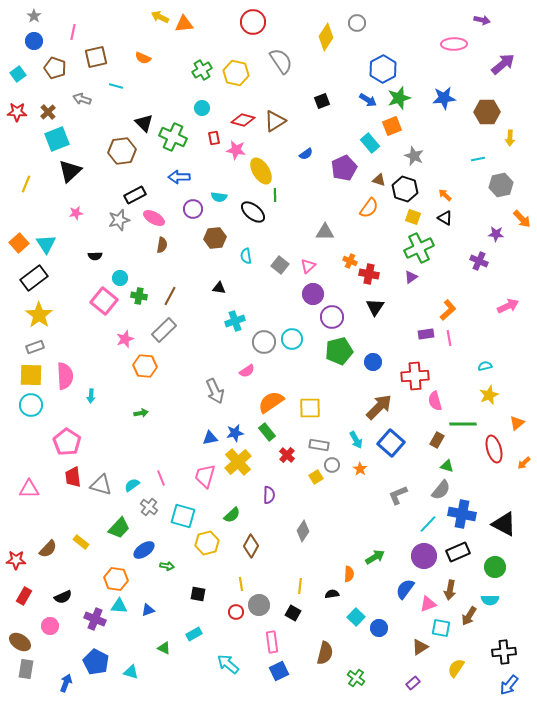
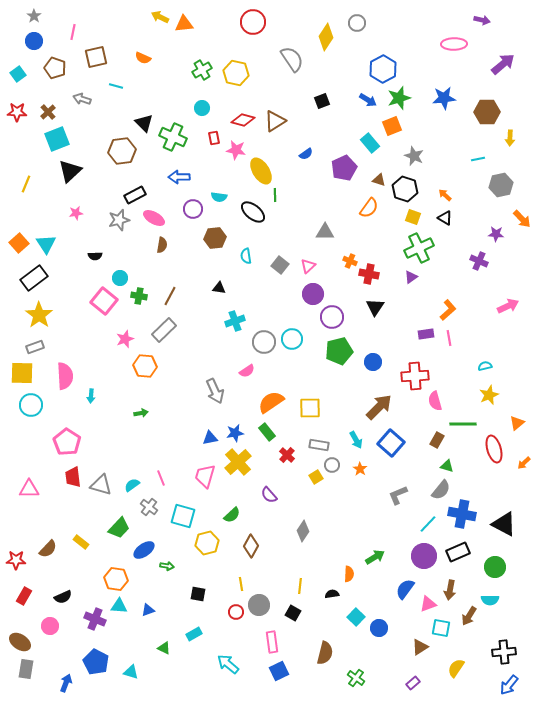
gray semicircle at (281, 61): moved 11 px right, 2 px up
yellow square at (31, 375): moved 9 px left, 2 px up
purple semicircle at (269, 495): rotated 138 degrees clockwise
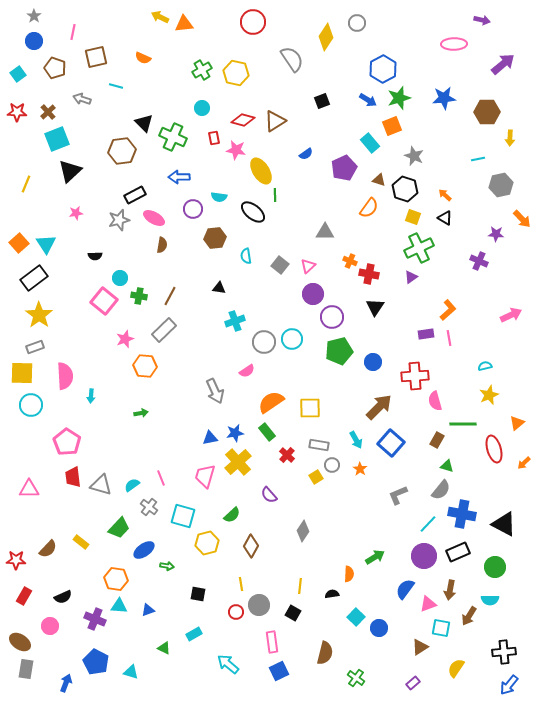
pink arrow at (508, 306): moved 3 px right, 9 px down
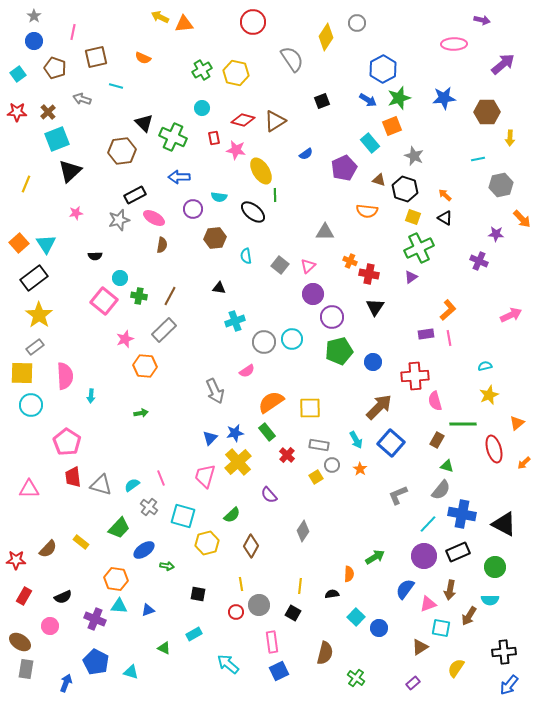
orange semicircle at (369, 208): moved 2 px left, 3 px down; rotated 60 degrees clockwise
gray rectangle at (35, 347): rotated 18 degrees counterclockwise
blue triangle at (210, 438): rotated 35 degrees counterclockwise
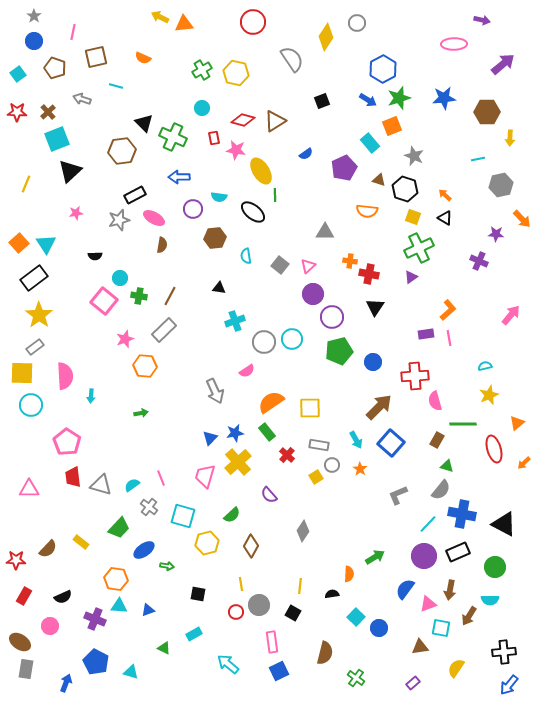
orange cross at (350, 261): rotated 16 degrees counterclockwise
pink arrow at (511, 315): rotated 25 degrees counterclockwise
brown triangle at (420, 647): rotated 24 degrees clockwise
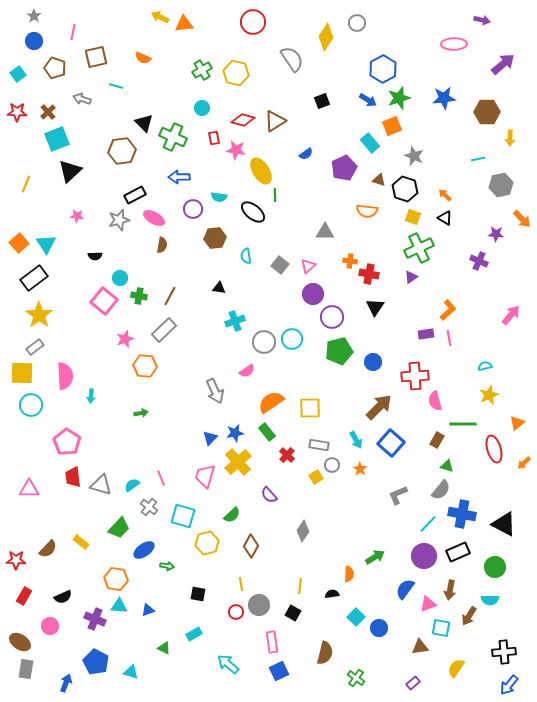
pink star at (76, 213): moved 1 px right, 3 px down; rotated 16 degrees clockwise
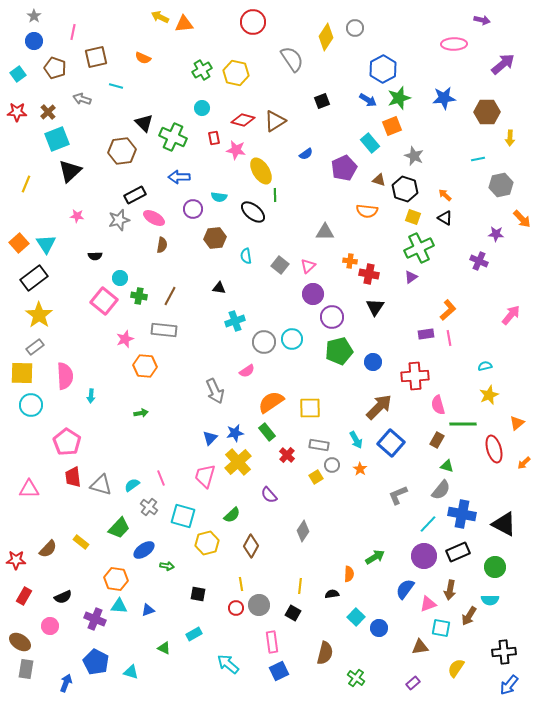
gray circle at (357, 23): moved 2 px left, 5 px down
gray rectangle at (164, 330): rotated 50 degrees clockwise
pink semicircle at (435, 401): moved 3 px right, 4 px down
red circle at (236, 612): moved 4 px up
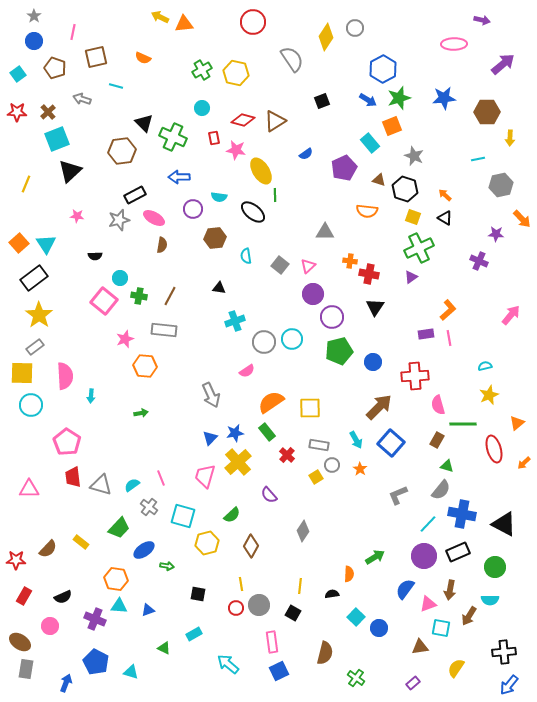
gray arrow at (215, 391): moved 4 px left, 4 px down
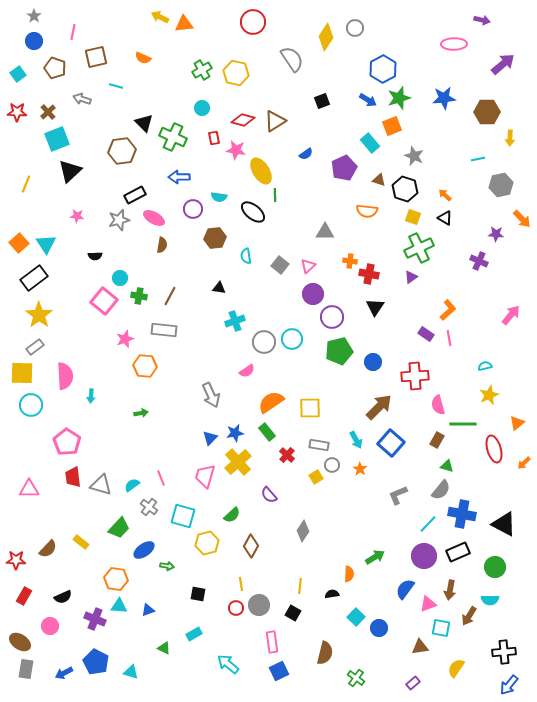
purple rectangle at (426, 334): rotated 42 degrees clockwise
blue arrow at (66, 683): moved 2 px left, 10 px up; rotated 138 degrees counterclockwise
